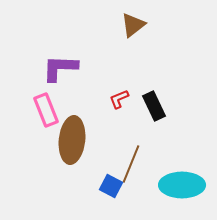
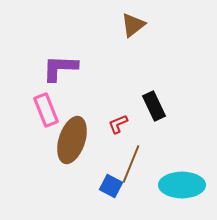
red L-shape: moved 1 px left, 25 px down
brown ellipse: rotated 12 degrees clockwise
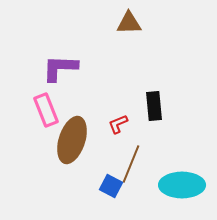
brown triangle: moved 4 px left, 2 px up; rotated 36 degrees clockwise
black rectangle: rotated 20 degrees clockwise
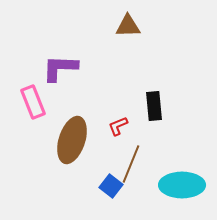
brown triangle: moved 1 px left, 3 px down
pink rectangle: moved 13 px left, 8 px up
red L-shape: moved 2 px down
blue square: rotated 10 degrees clockwise
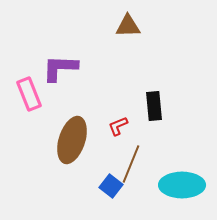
pink rectangle: moved 4 px left, 8 px up
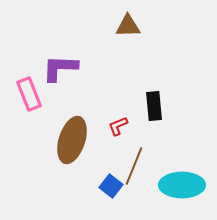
brown line: moved 3 px right, 2 px down
